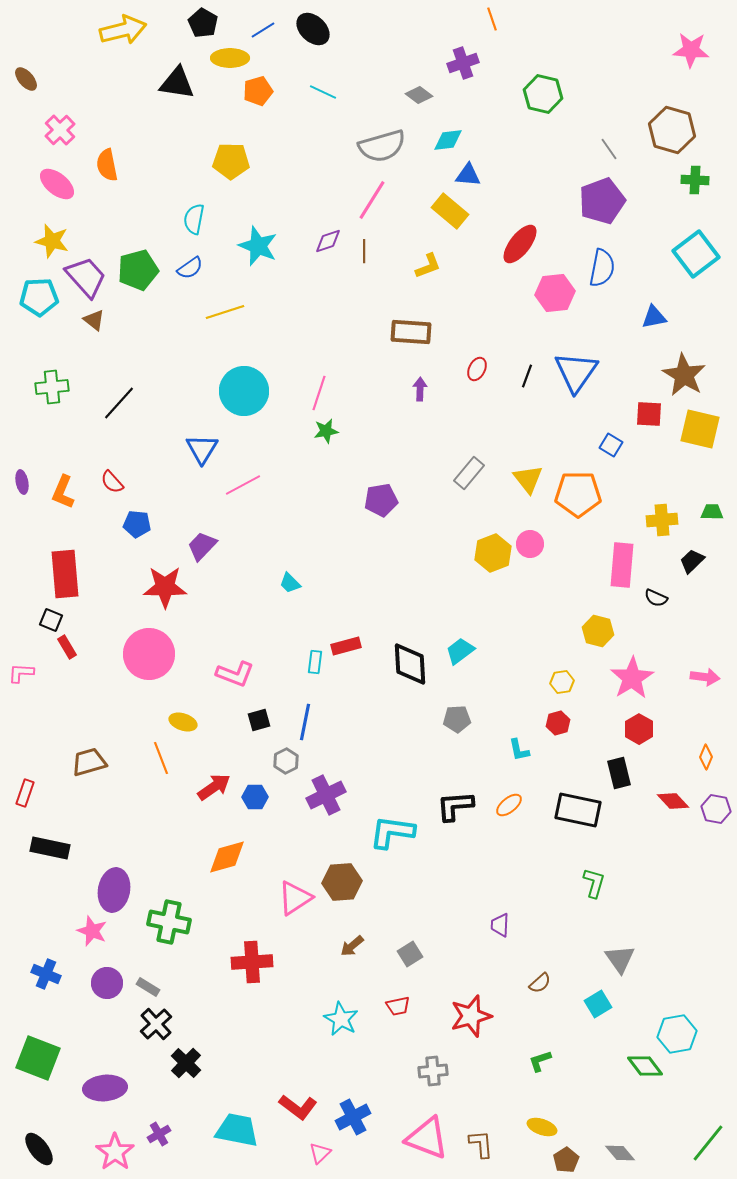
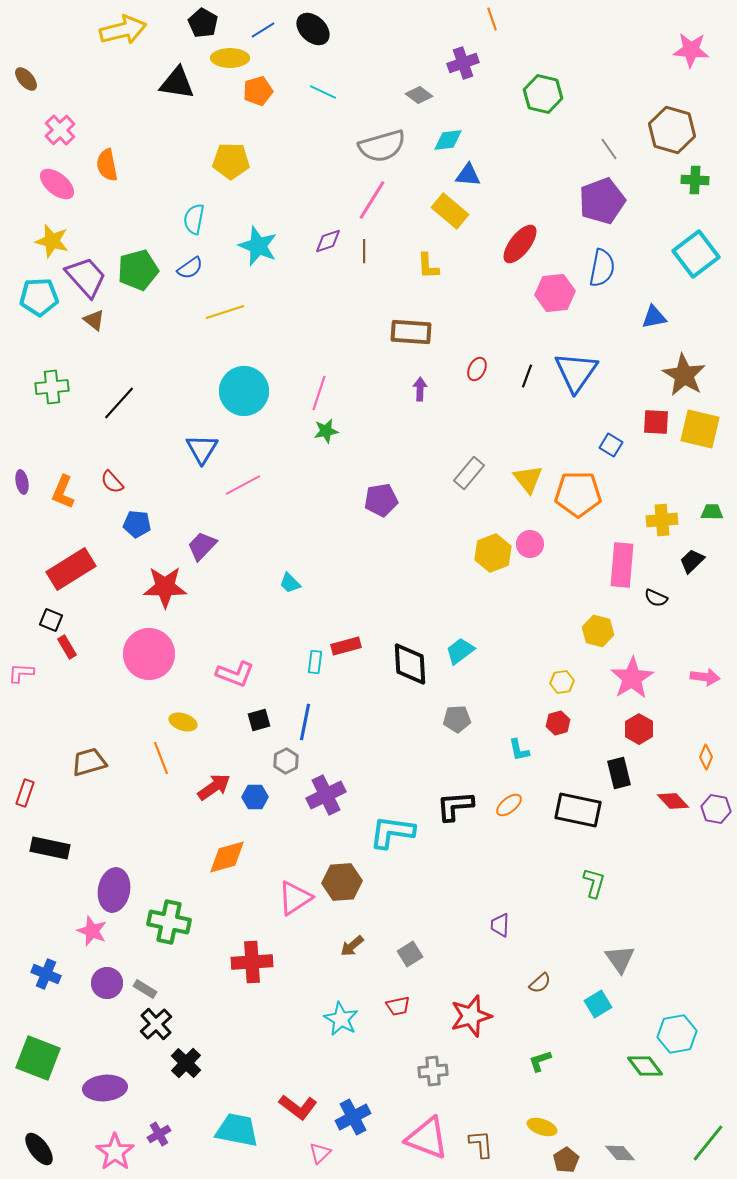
yellow L-shape at (428, 266): rotated 108 degrees clockwise
red square at (649, 414): moved 7 px right, 8 px down
red rectangle at (65, 574): moved 6 px right, 5 px up; rotated 63 degrees clockwise
gray rectangle at (148, 987): moved 3 px left, 2 px down
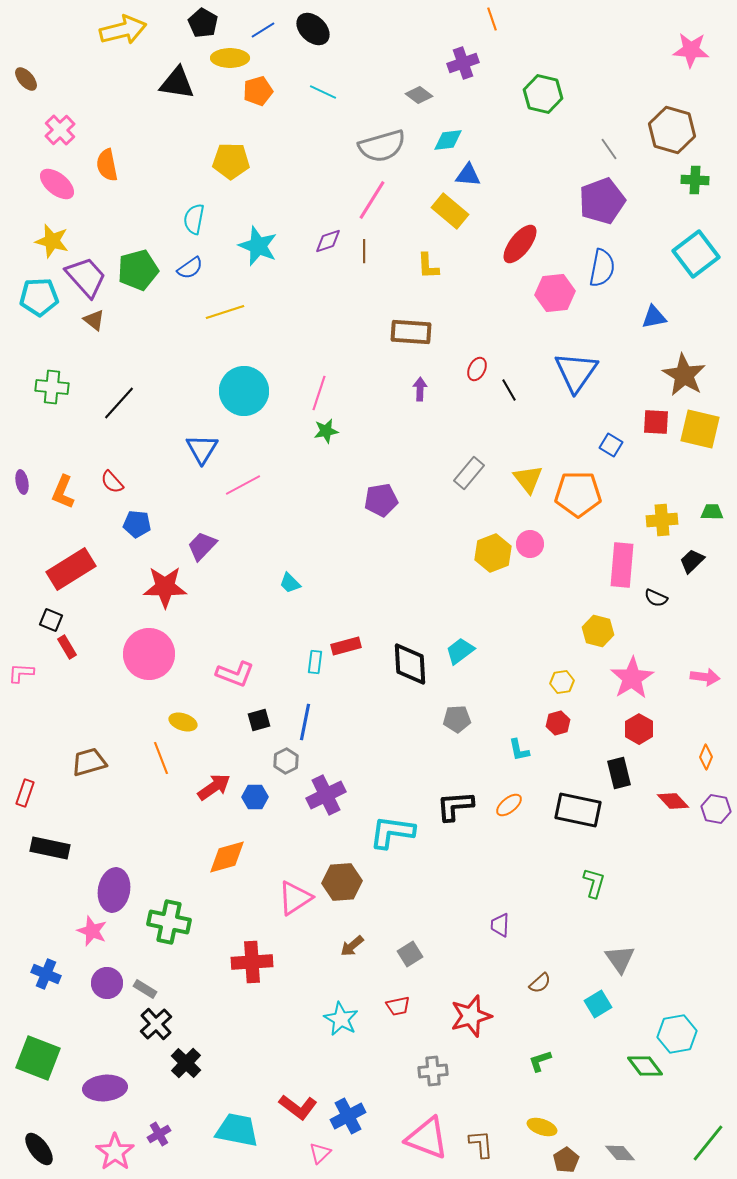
black line at (527, 376): moved 18 px left, 14 px down; rotated 50 degrees counterclockwise
green cross at (52, 387): rotated 12 degrees clockwise
blue cross at (353, 1117): moved 5 px left, 1 px up
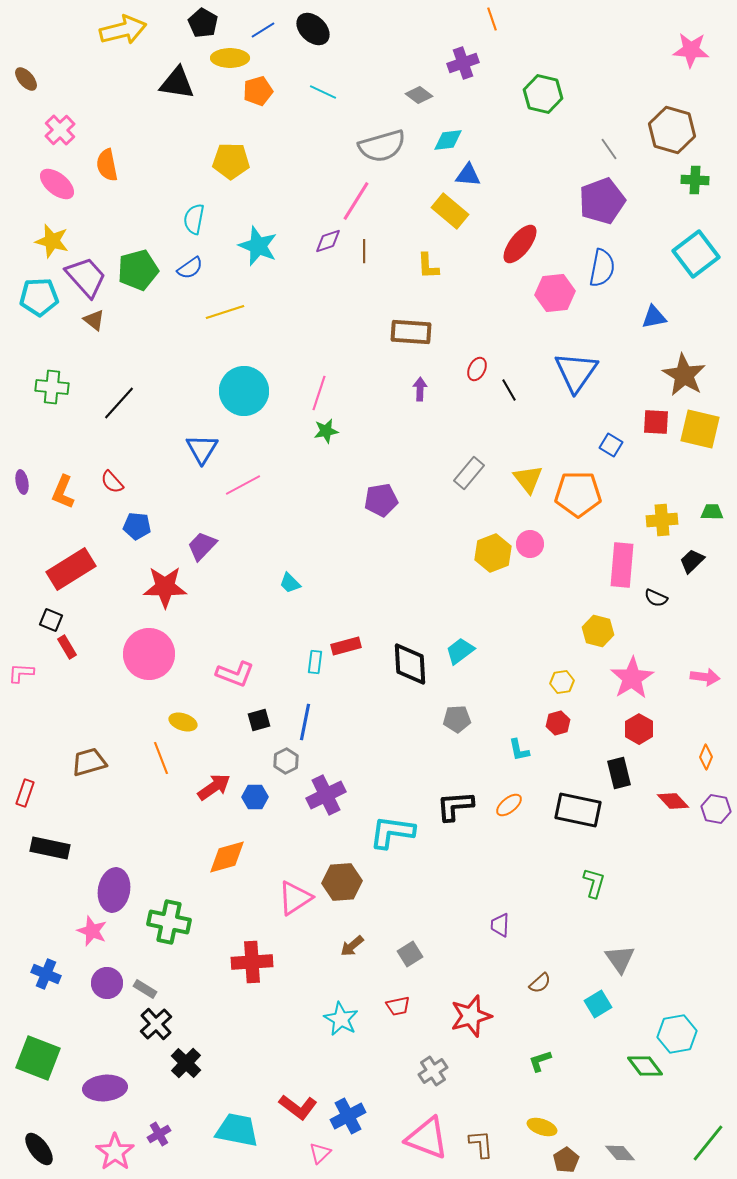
pink line at (372, 200): moved 16 px left, 1 px down
blue pentagon at (137, 524): moved 2 px down
gray cross at (433, 1071): rotated 28 degrees counterclockwise
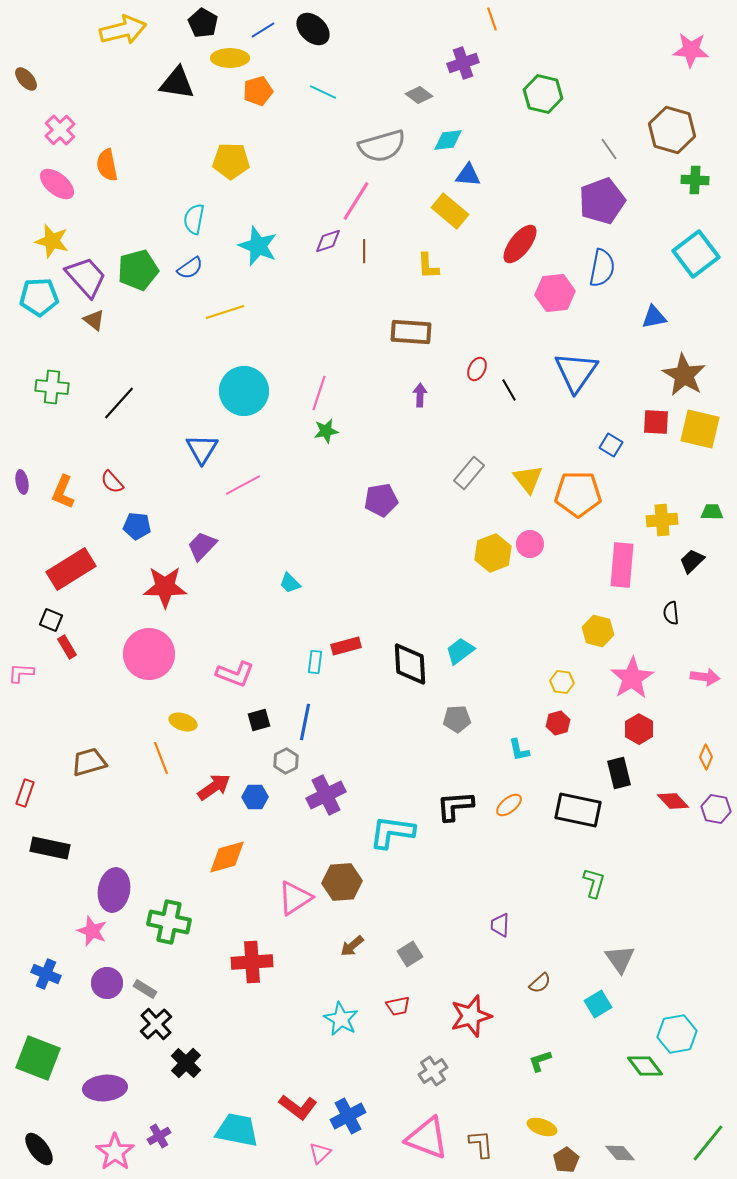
purple arrow at (420, 389): moved 6 px down
black semicircle at (656, 598): moved 15 px right, 15 px down; rotated 60 degrees clockwise
yellow hexagon at (562, 682): rotated 15 degrees clockwise
purple cross at (159, 1134): moved 2 px down
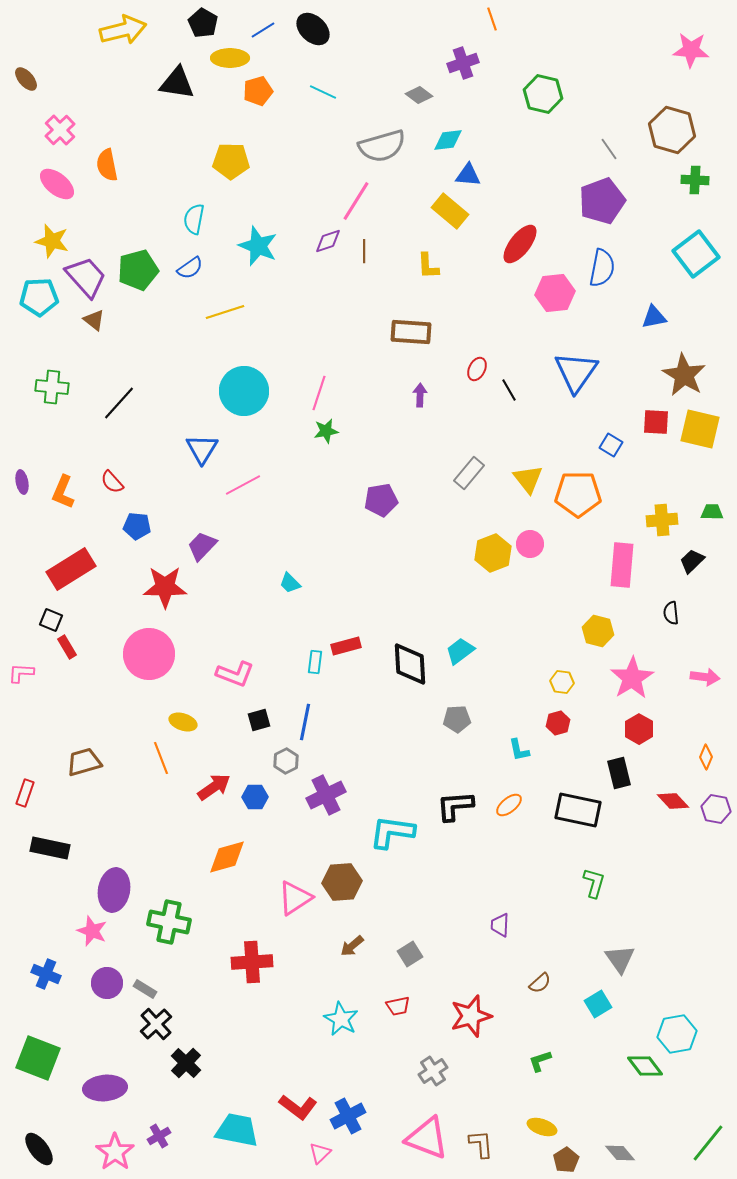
brown trapezoid at (89, 762): moved 5 px left
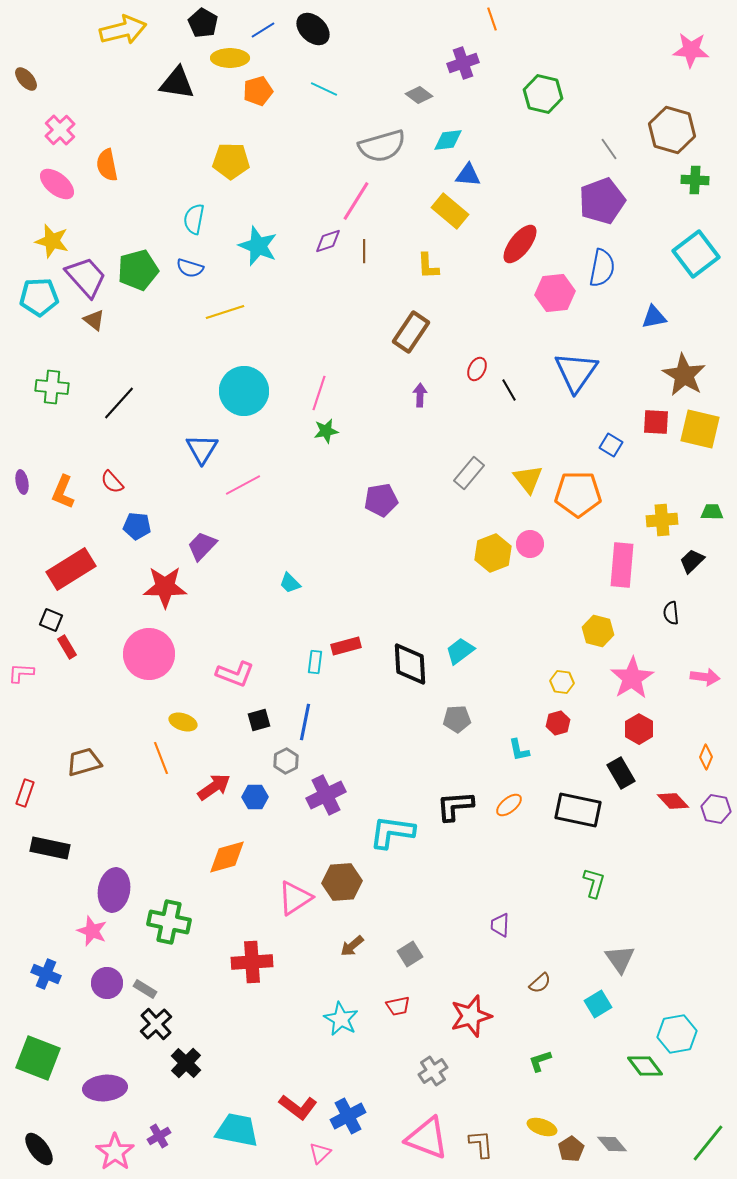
cyan line at (323, 92): moved 1 px right, 3 px up
blue semicircle at (190, 268): rotated 52 degrees clockwise
brown rectangle at (411, 332): rotated 60 degrees counterclockwise
black rectangle at (619, 773): moved 2 px right; rotated 16 degrees counterclockwise
gray diamond at (620, 1153): moved 8 px left, 9 px up
brown pentagon at (566, 1160): moved 5 px right, 11 px up
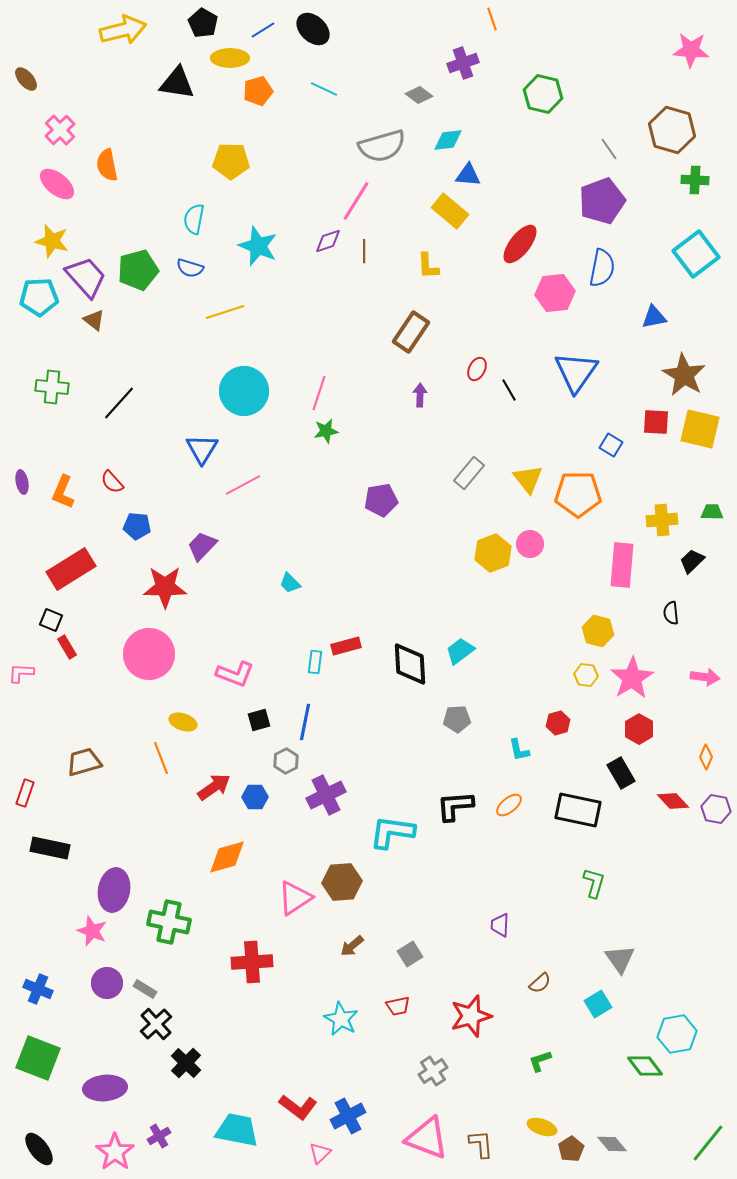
yellow hexagon at (562, 682): moved 24 px right, 7 px up
blue cross at (46, 974): moved 8 px left, 15 px down
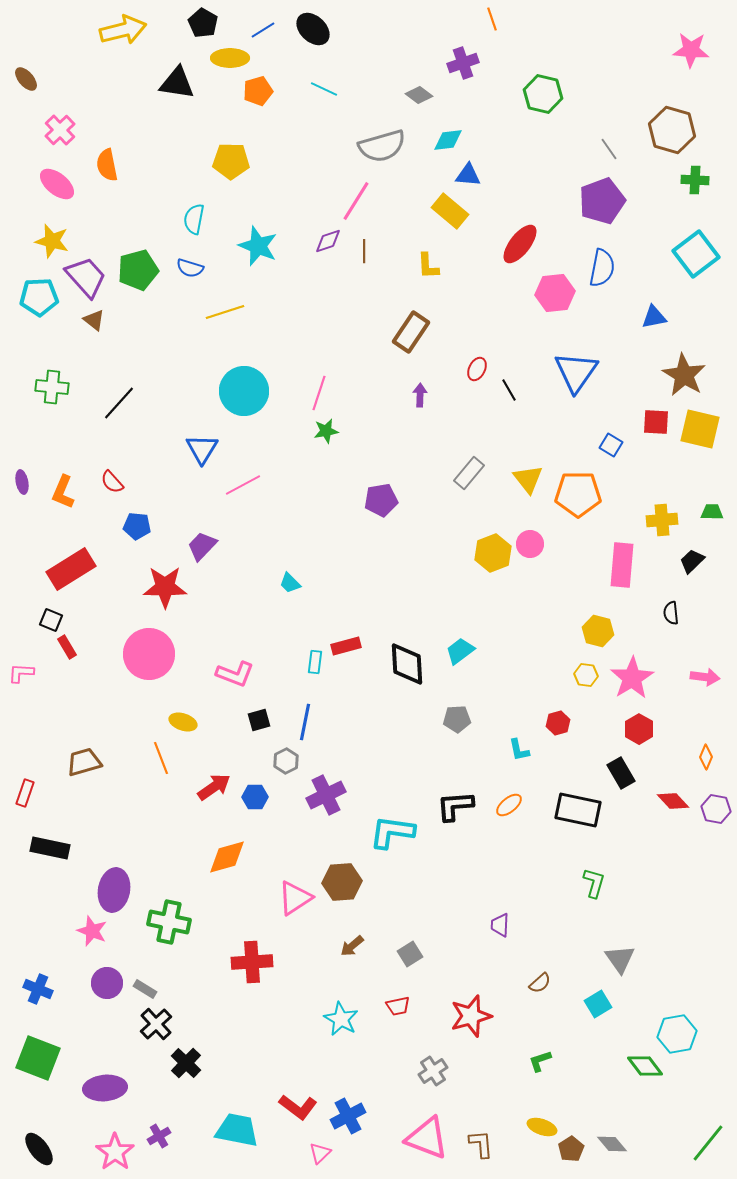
black diamond at (410, 664): moved 3 px left
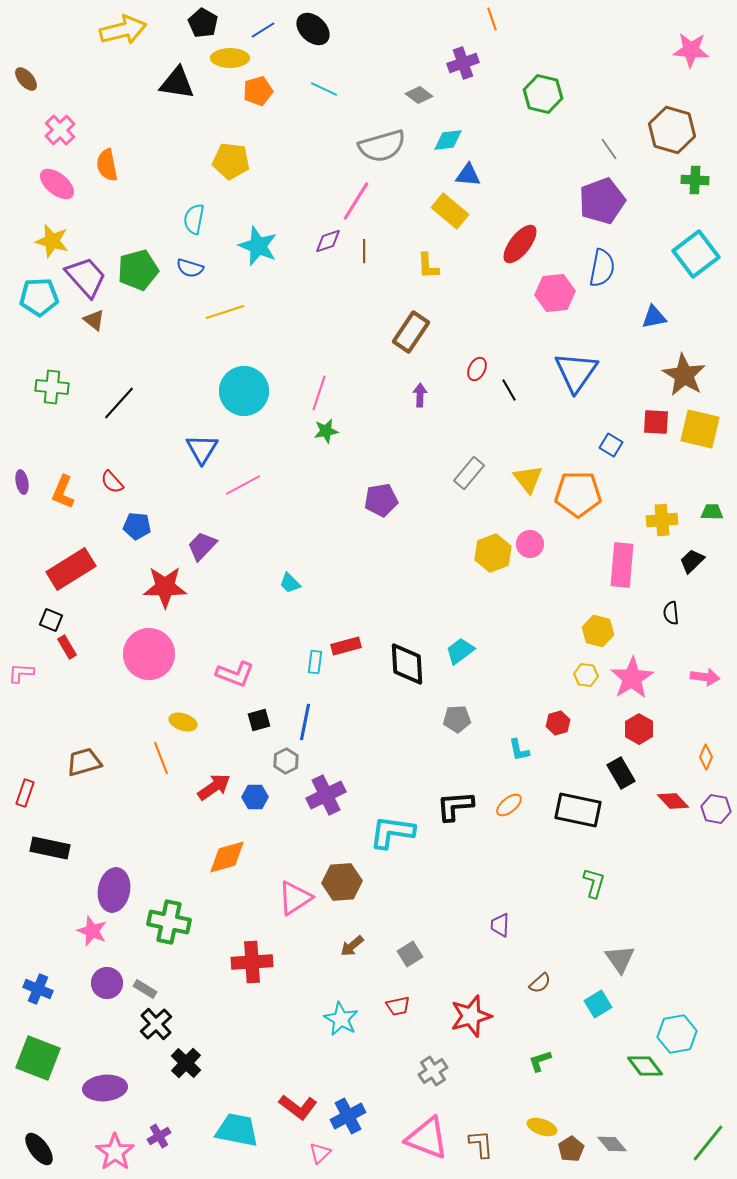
yellow pentagon at (231, 161): rotated 6 degrees clockwise
